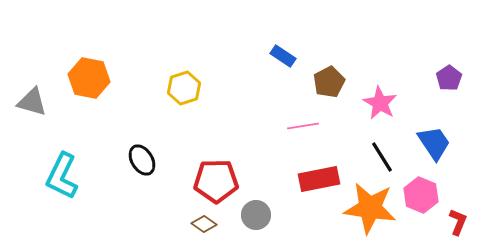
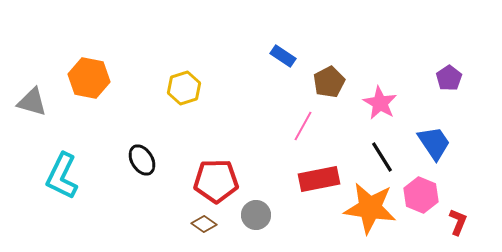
pink line: rotated 52 degrees counterclockwise
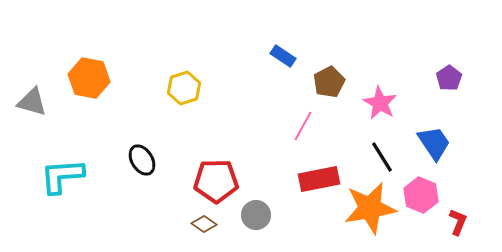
cyan L-shape: rotated 60 degrees clockwise
orange star: rotated 18 degrees counterclockwise
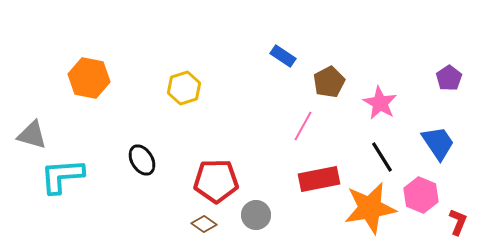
gray triangle: moved 33 px down
blue trapezoid: moved 4 px right
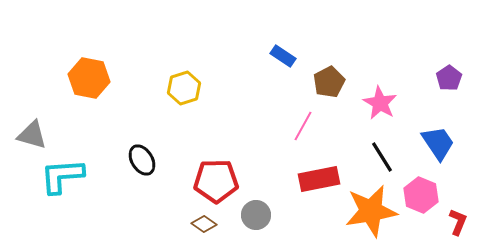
orange star: moved 1 px right, 3 px down
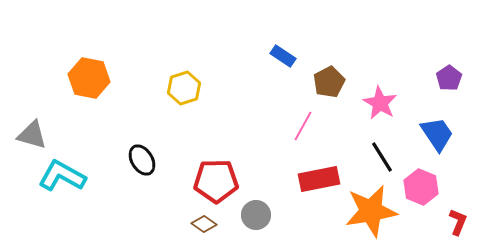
blue trapezoid: moved 1 px left, 9 px up
cyan L-shape: rotated 33 degrees clockwise
pink hexagon: moved 8 px up
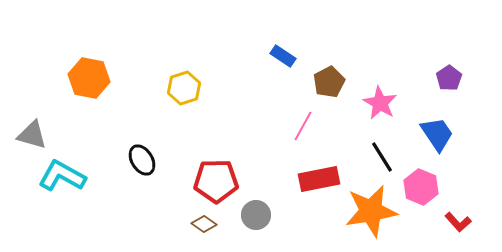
red L-shape: rotated 116 degrees clockwise
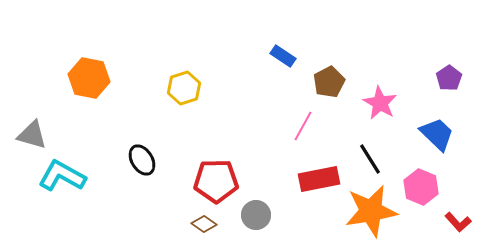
blue trapezoid: rotated 12 degrees counterclockwise
black line: moved 12 px left, 2 px down
